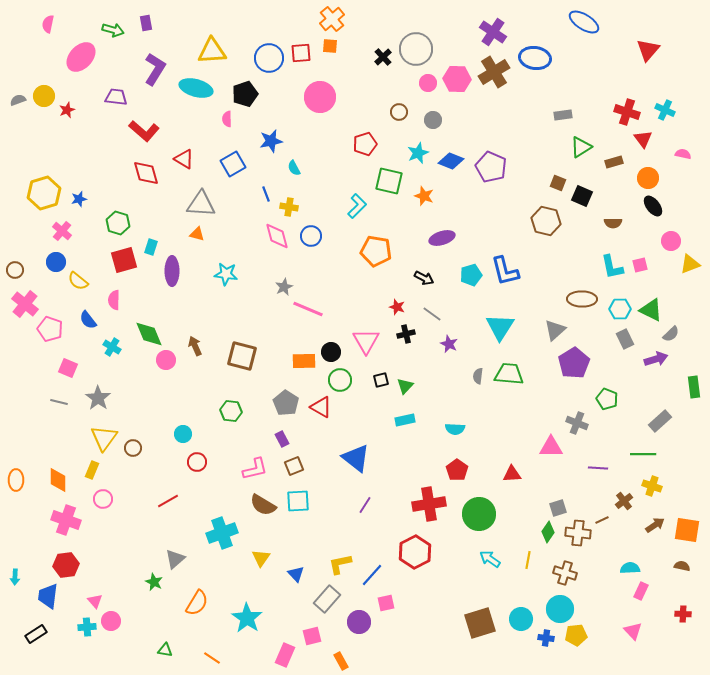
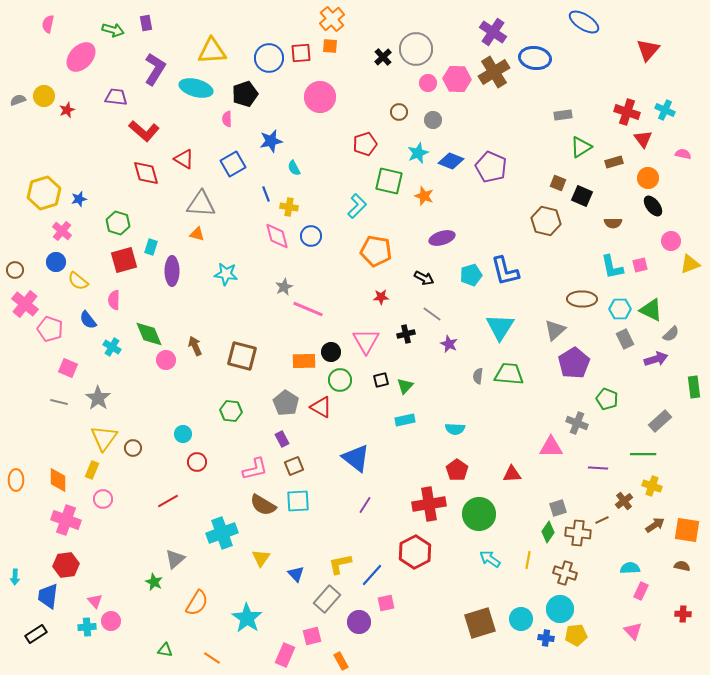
red star at (397, 307): moved 16 px left, 10 px up; rotated 21 degrees counterclockwise
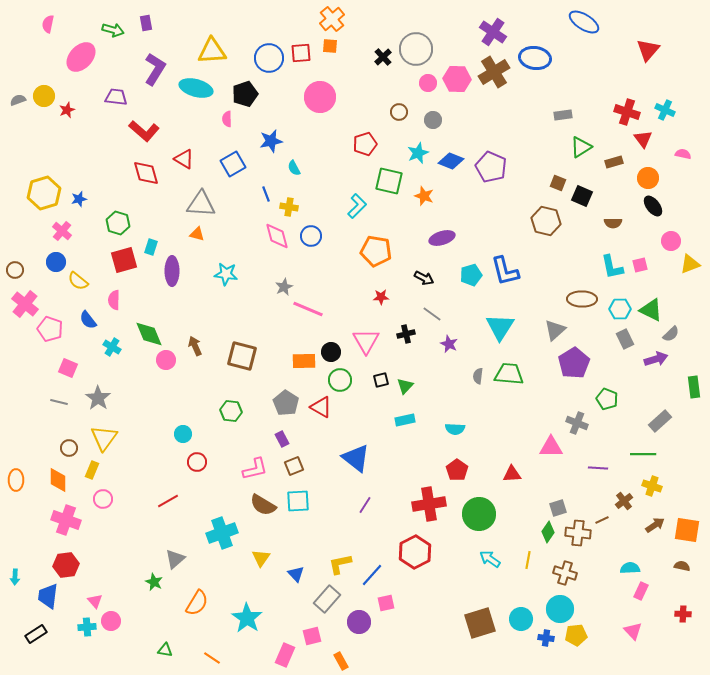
brown circle at (133, 448): moved 64 px left
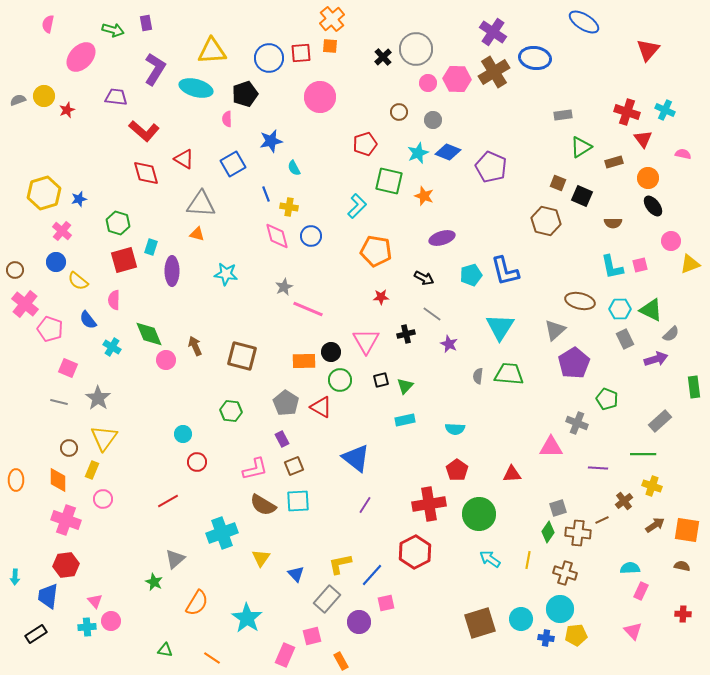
blue diamond at (451, 161): moved 3 px left, 9 px up
brown ellipse at (582, 299): moved 2 px left, 2 px down; rotated 12 degrees clockwise
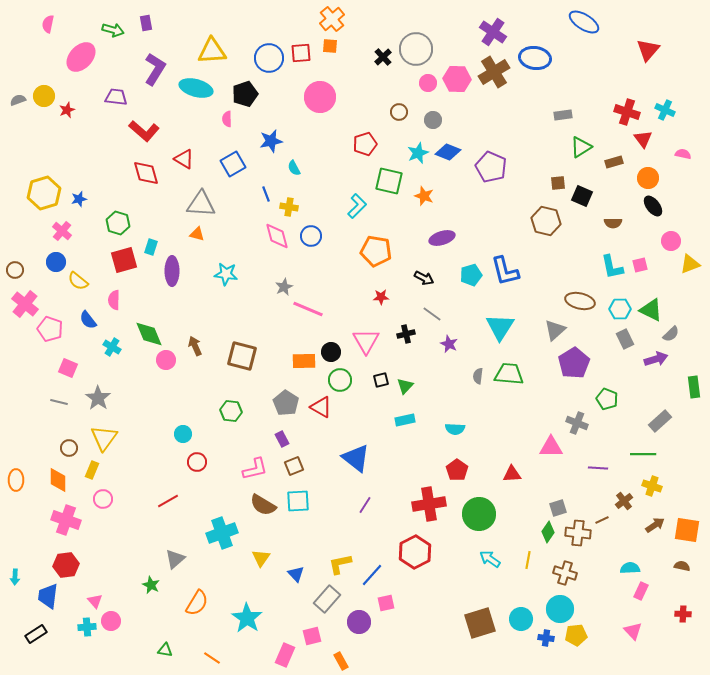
brown square at (558, 183): rotated 28 degrees counterclockwise
green star at (154, 582): moved 3 px left, 3 px down
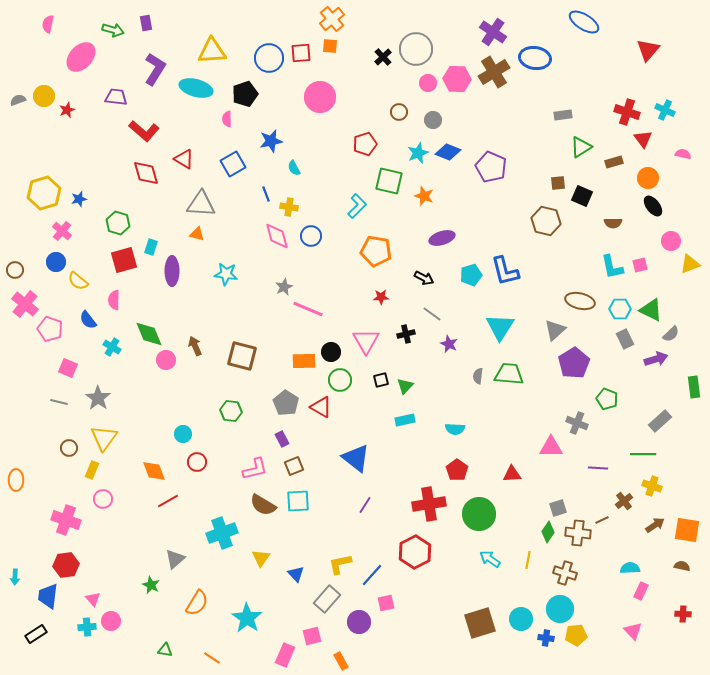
orange diamond at (58, 480): moved 96 px right, 9 px up; rotated 20 degrees counterclockwise
pink triangle at (95, 601): moved 2 px left, 2 px up
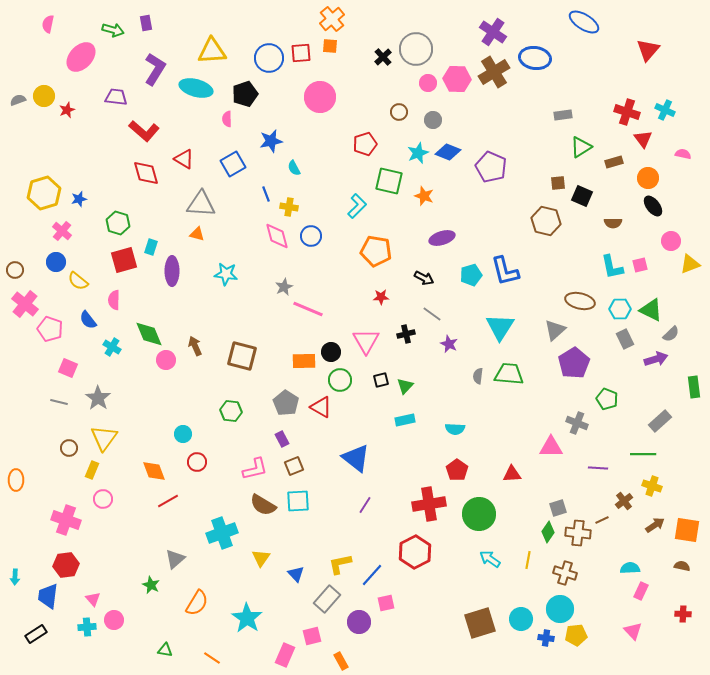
pink circle at (111, 621): moved 3 px right, 1 px up
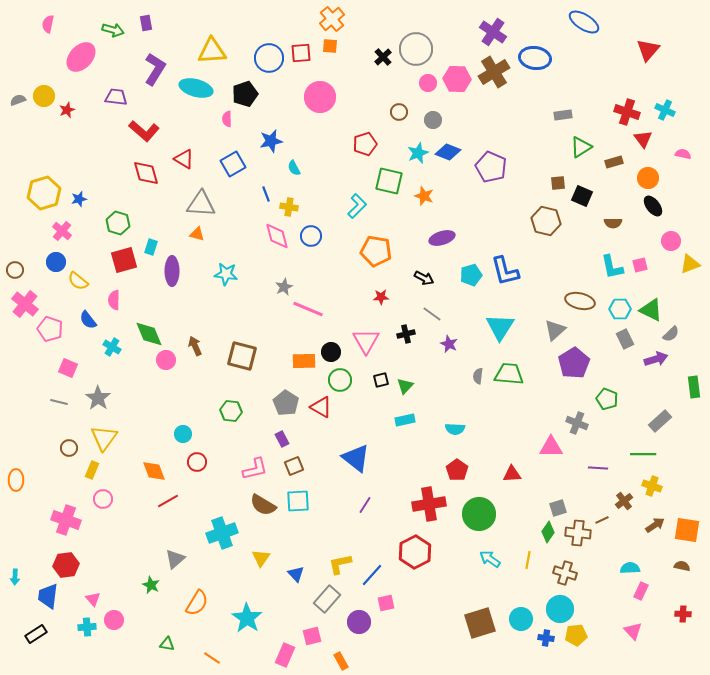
green triangle at (165, 650): moved 2 px right, 6 px up
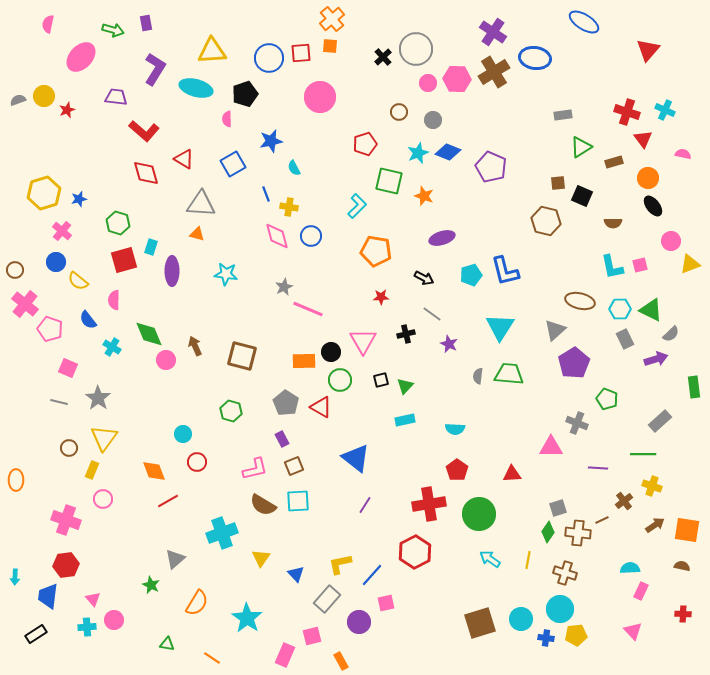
pink triangle at (366, 341): moved 3 px left
green hexagon at (231, 411): rotated 10 degrees clockwise
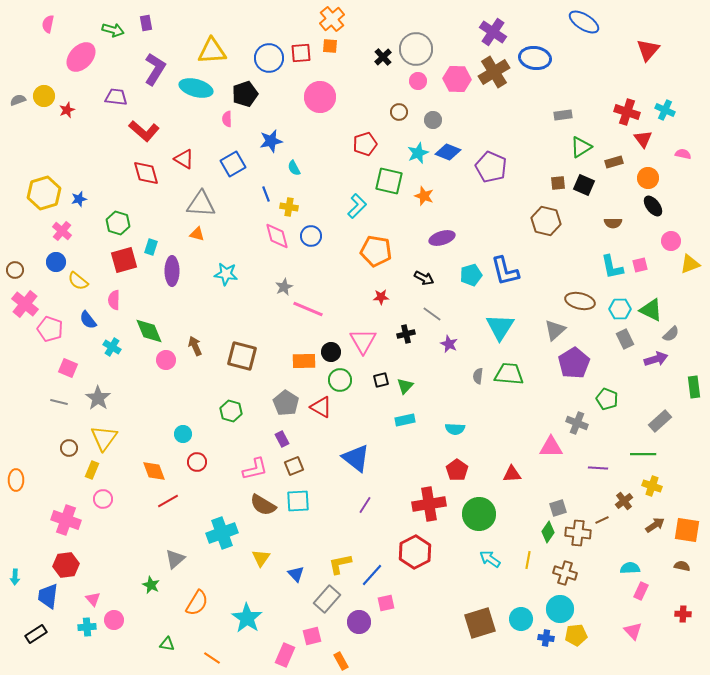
pink circle at (428, 83): moved 10 px left, 2 px up
black square at (582, 196): moved 2 px right, 11 px up
green diamond at (149, 334): moved 3 px up
